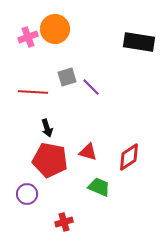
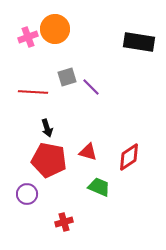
red pentagon: moved 1 px left
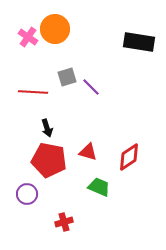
pink cross: rotated 36 degrees counterclockwise
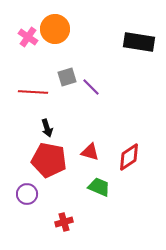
red triangle: moved 2 px right
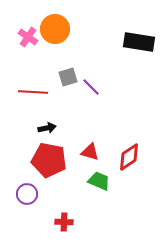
gray square: moved 1 px right
black arrow: rotated 84 degrees counterclockwise
green trapezoid: moved 6 px up
red cross: rotated 18 degrees clockwise
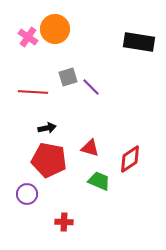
red triangle: moved 4 px up
red diamond: moved 1 px right, 2 px down
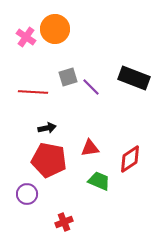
pink cross: moved 2 px left
black rectangle: moved 5 px left, 36 px down; rotated 12 degrees clockwise
red triangle: rotated 24 degrees counterclockwise
red cross: rotated 24 degrees counterclockwise
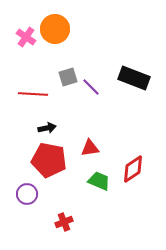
red line: moved 2 px down
red diamond: moved 3 px right, 10 px down
